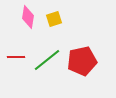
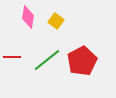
yellow square: moved 2 px right, 2 px down; rotated 35 degrees counterclockwise
red line: moved 4 px left
red pentagon: rotated 16 degrees counterclockwise
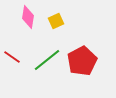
yellow square: rotated 28 degrees clockwise
red line: rotated 36 degrees clockwise
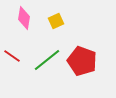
pink diamond: moved 4 px left, 1 px down
red line: moved 1 px up
red pentagon: rotated 24 degrees counterclockwise
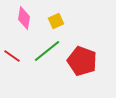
green line: moved 9 px up
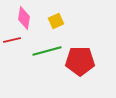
green line: rotated 24 degrees clockwise
red line: moved 16 px up; rotated 48 degrees counterclockwise
red pentagon: moved 2 px left; rotated 20 degrees counterclockwise
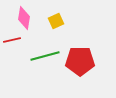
green line: moved 2 px left, 5 px down
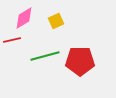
pink diamond: rotated 50 degrees clockwise
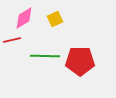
yellow square: moved 1 px left, 2 px up
green line: rotated 16 degrees clockwise
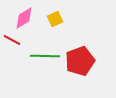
red line: rotated 42 degrees clockwise
red pentagon: rotated 20 degrees counterclockwise
